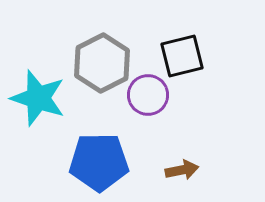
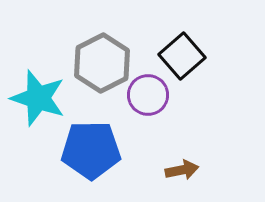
black square: rotated 27 degrees counterclockwise
blue pentagon: moved 8 px left, 12 px up
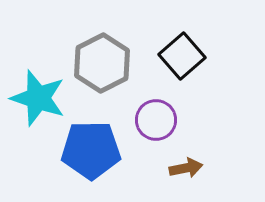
purple circle: moved 8 px right, 25 px down
brown arrow: moved 4 px right, 2 px up
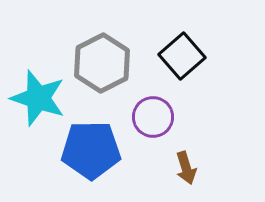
purple circle: moved 3 px left, 3 px up
brown arrow: rotated 84 degrees clockwise
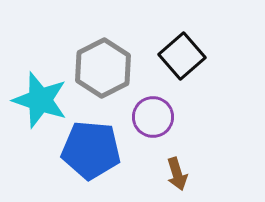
gray hexagon: moved 1 px right, 5 px down
cyan star: moved 2 px right, 2 px down
blue pentagon: rotated 6 degrees clockwise
brown arrow: moved 9 px left, 6 px down
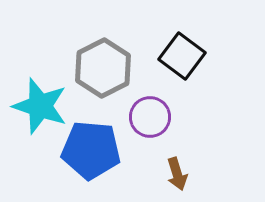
black square: rotated 12 degrees counterclockwise
cyan star: moved 6 px down
purple circle: moved 3 px left
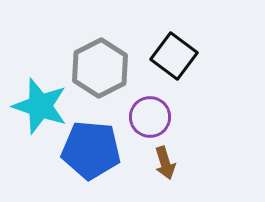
black square: moved 8 px left
gray hexagon: moved 3 px left
brown arrow: moved 12 px left, 11 px up
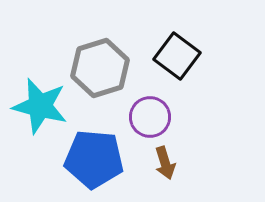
black square: moved 3 px right
gray hexagon: rotated 10 degrees clockwise
cyan star: rotated 4 degrees counterclockwise
blue pentagon: moved 3 px right, 9 px down
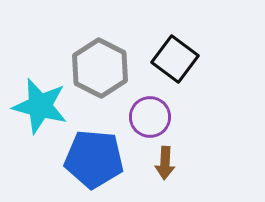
black square: moved 2 px left, 3 px down
gray hexagon: rotated 16 degrees counterclockwise
brown arrow: rotated 20 degrees clockwise
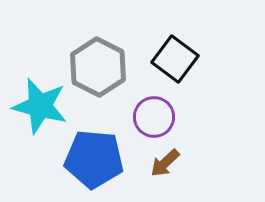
gray hexagon: moved 2 px left, 1 px up
purple circle: moved 4 px right
brown arrow: rotated 44 degrees clockwise
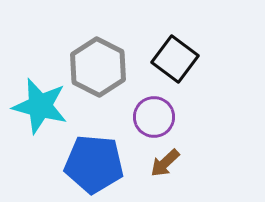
blue pentagon: moved 5 px down
